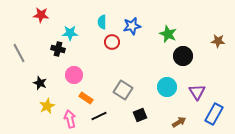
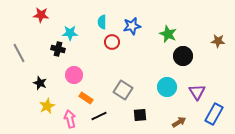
black square: rotated 16 degrees clockwise
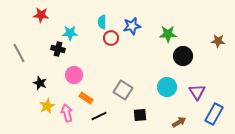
green star: rotated 24 degrees counterclockwise
red circle: moved 1 px left, 4 px up
pink arrow: moved 3 px left, 6 px up
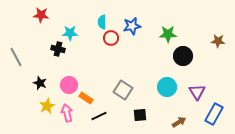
gray line: moved 3 px left, 4 px down
pink circle: moved 5 px left, 10 px down
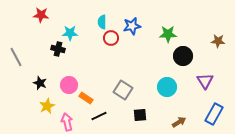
purple triangle: moved 8 px right, 11 px up
pink arrow: moved 9 px down
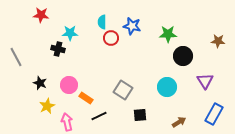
blue star: rotated 24 degrees clockwise
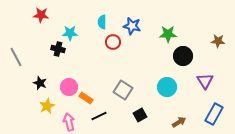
red circle: moved 2 px right, 4 px down
pink circle: moved 2 px down
black square: rotated 24 degrees counterclockwise
pink arrow: moved 2 px right
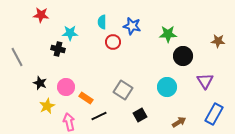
gray line: moved 1 px right
pink circle: moved 3 px left
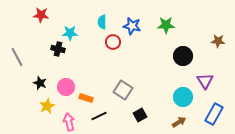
green star: moved 2 px left, 9 px up
cyan circle: moved 16 px right, 10 px down
orange rectangle: rotated 16 degrees counterclockwise
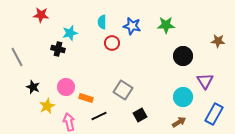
cyan star: rotated 14 degrees counterclockwise
red circle: moved 1 px left, 1 px down
black star: moved 7 px left, 4 px down
